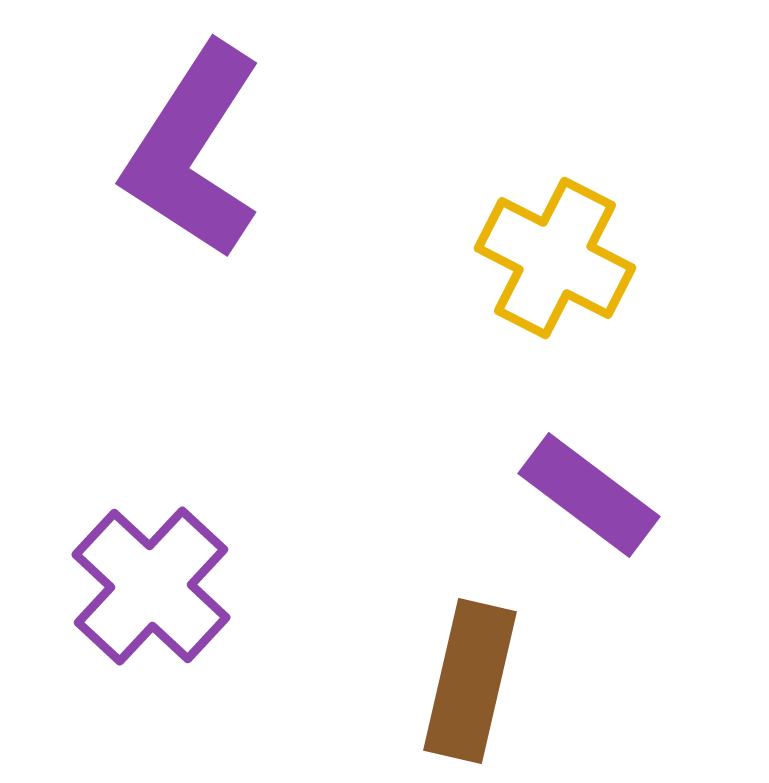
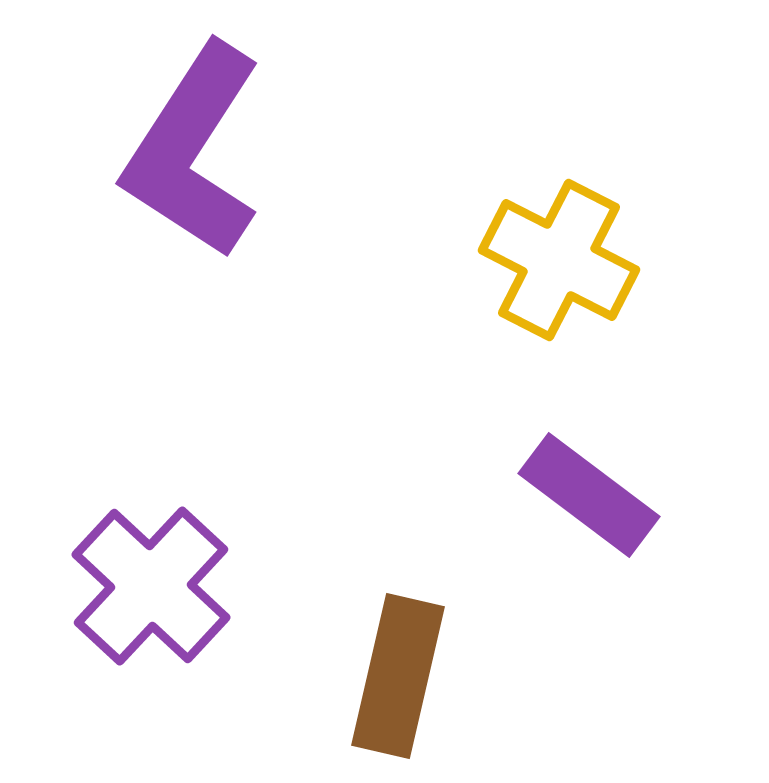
yellow cross: moved 4 px right, 2 px down
brown rectangle: moved 72 px left, 5 px up
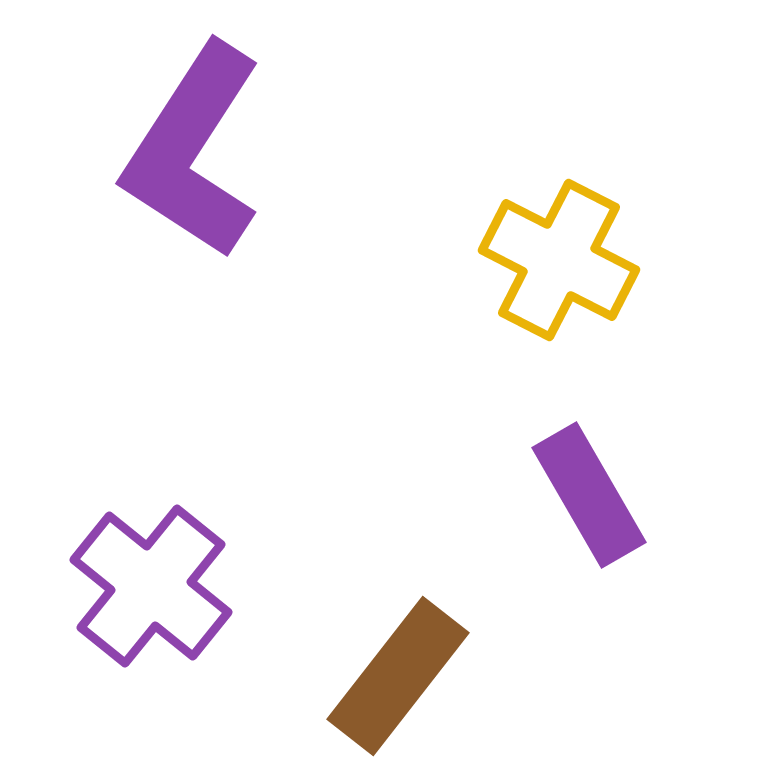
purple rectangle: rotated 23 degrees clockwise
purple cross: rotated 4 degrees counterclockwise
brown rectangle: rotated 25 degrees clockwise
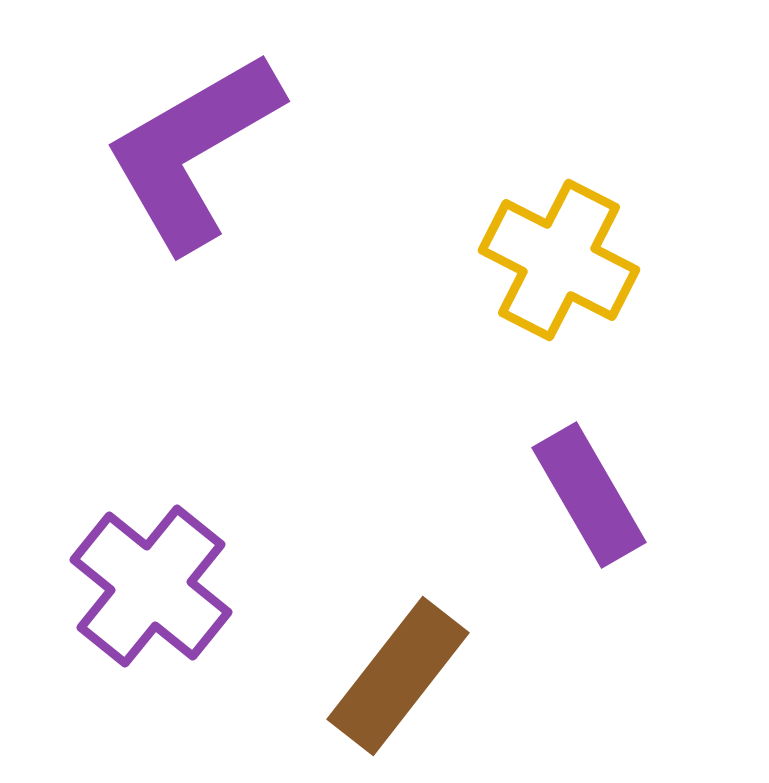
purple L-shape: rotated 27 degrees clockwise
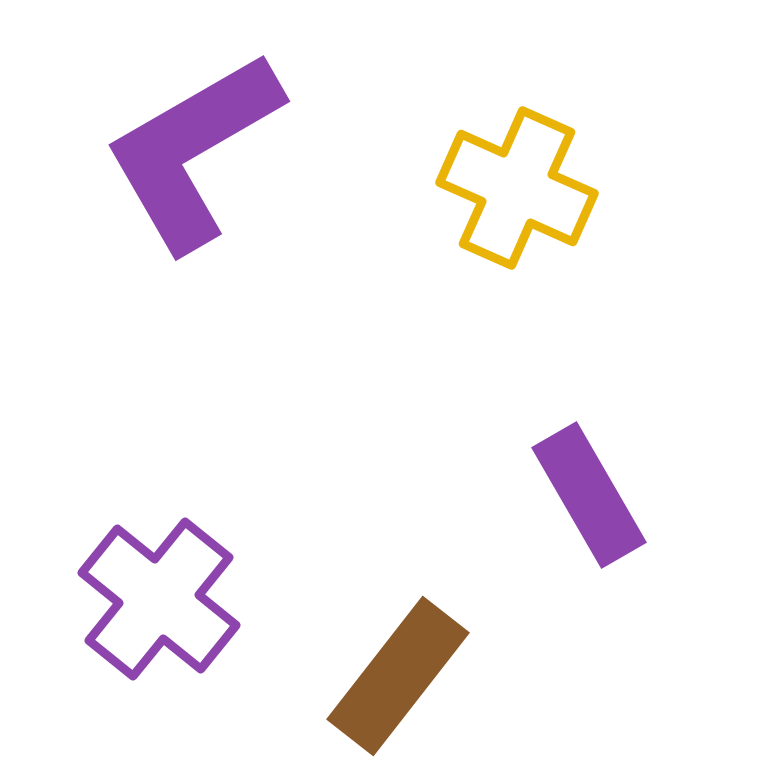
yellow cross: moved 42 px left, 72 px up; rotated 3 degrees counterclockwise
purple cross: moved 8 px right, 13 px down
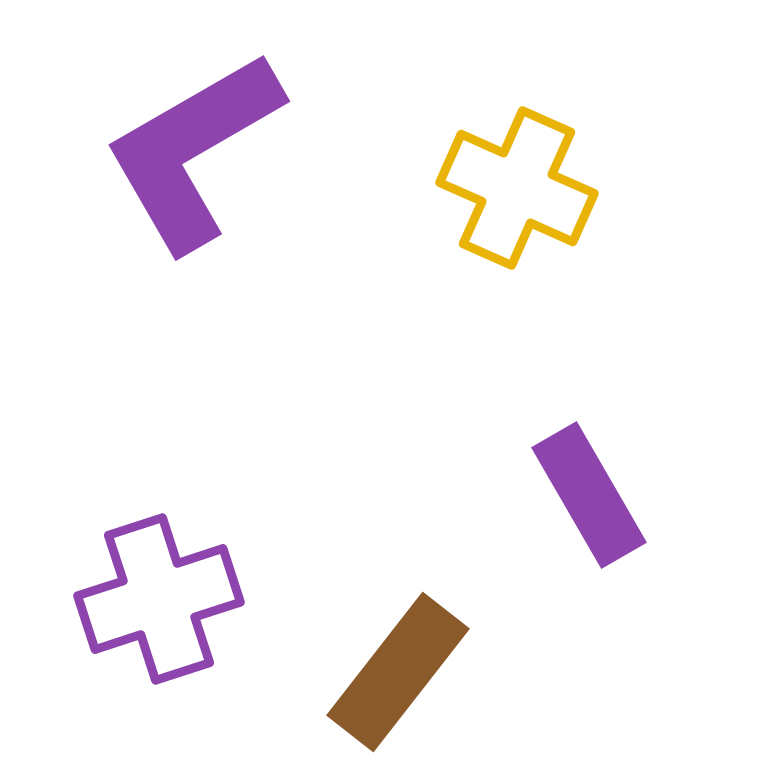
purple cross: rotated 33 degrees clockwise
brown rectangle: moved 4 px up
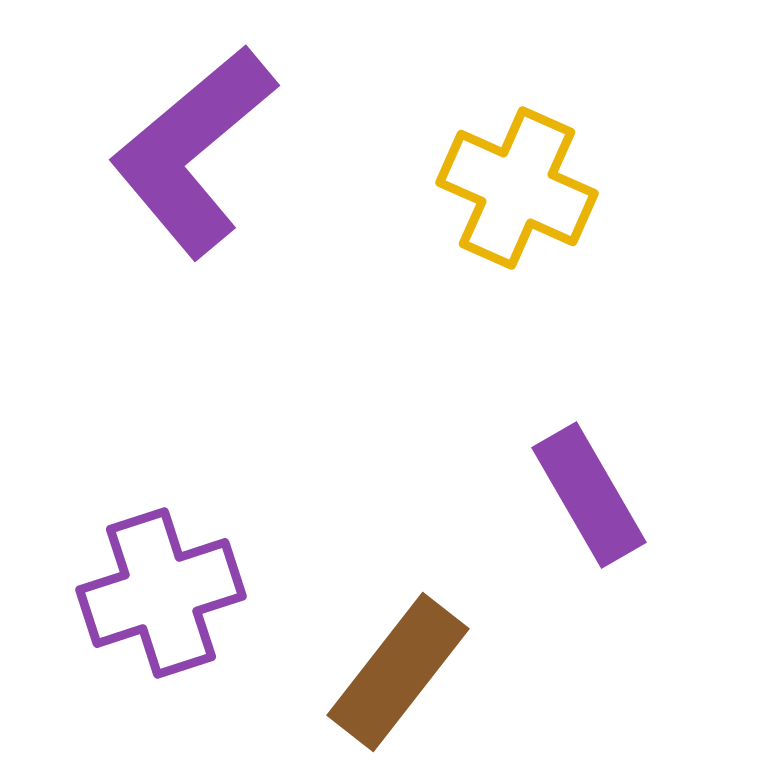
purple L-shape: rotated 10 degrees counterclockwise
purple cross: moved 2 px right, 6 px up
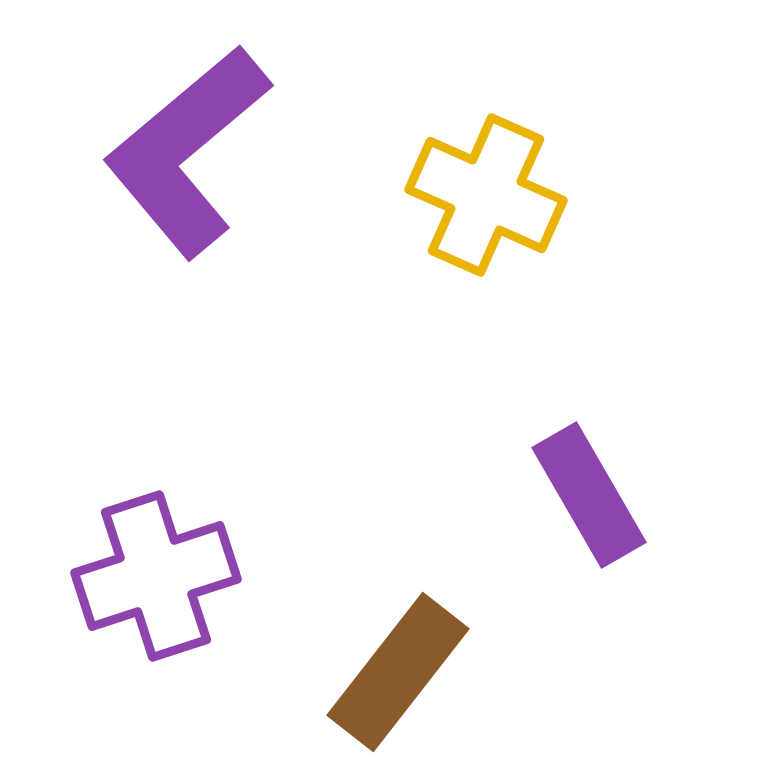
purple L-shape: moved 6 px left
yellow cross: moved 31 px left, 7 px down
purple cross: moved 5 px left, 17 px up
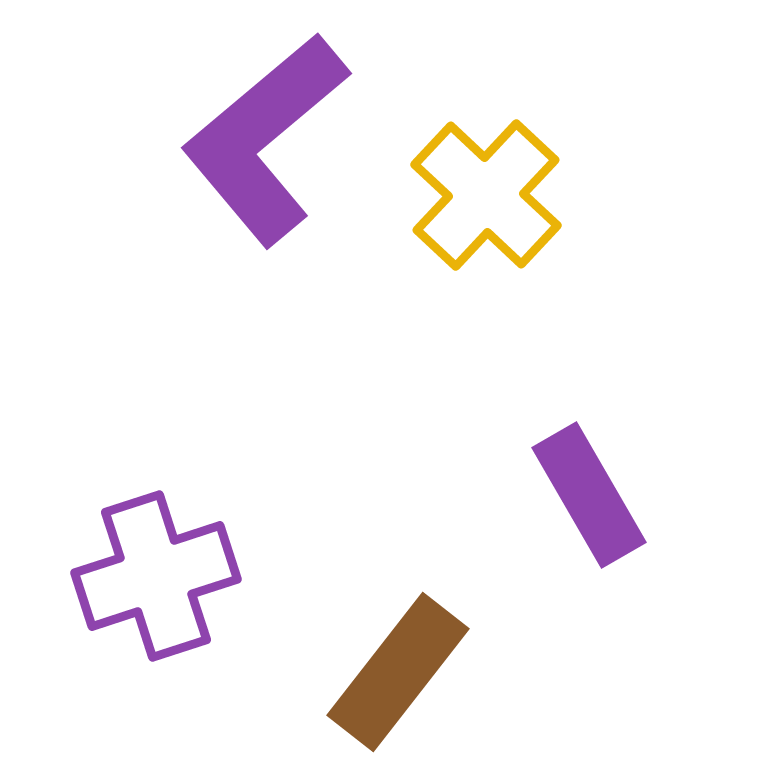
purple L-shape: moved 78 px right, 12 px up
yellow cross: rotated 19 degrees clockwise
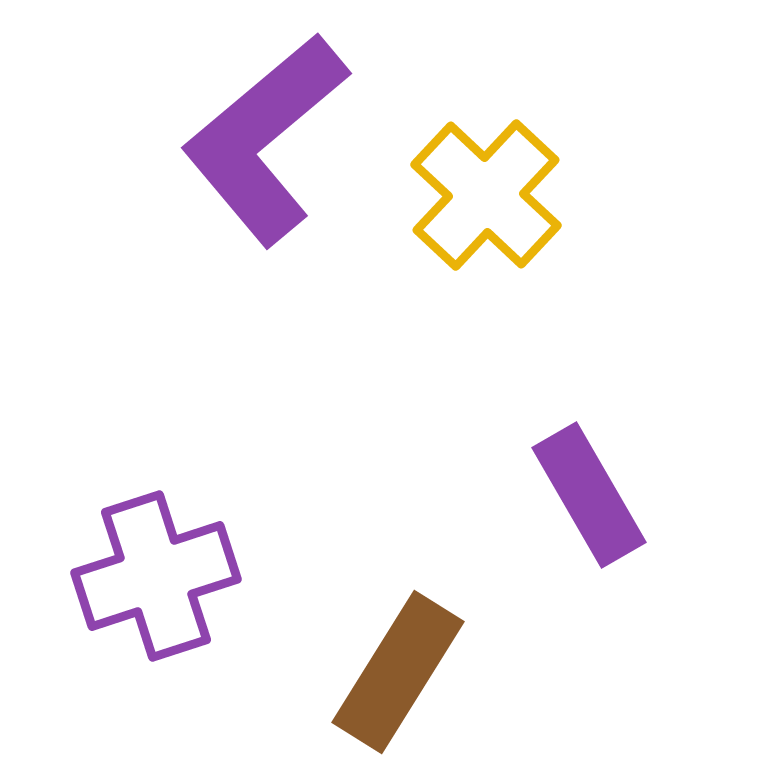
brown rectangle: rotated 6 degrees counterclockwise
